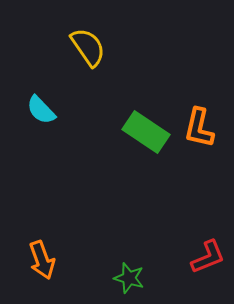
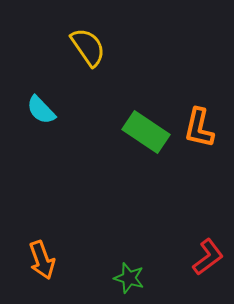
red L-shape: rotated 15 degrees counterclockwise
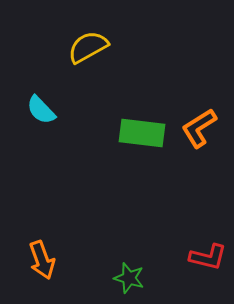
yellow semicircle: rotated 84 degrees counterclockwise
orange L-shape: rotated 45 degrees clockwise
green rectangle: moved 4 px left, 1 px down; rotated 27 degrees counterclockwise
red L-shape: rotated 51 degrees clockwise
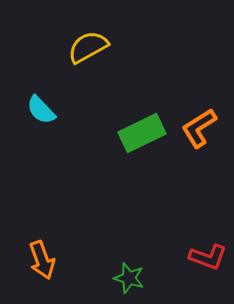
green rectangle: rotated 33 degrees counterclockwise
red L-shape: rotated 6 degrees clockwise
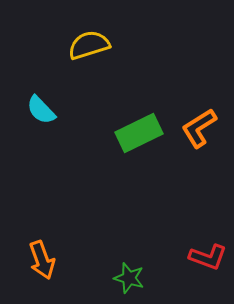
yellow semicircle: moved 1 px right, 2 px up; rotated 12 degrees clockwise
green rectangle: moved 3 px left
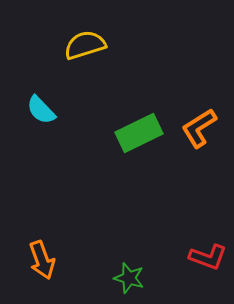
yellow semicircle: moved 4 px left
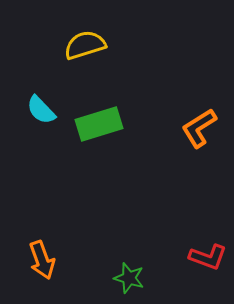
green rectangle: moved 40 px left, 9 px up; rotated 9 degrees clockwise
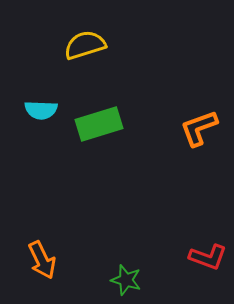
cyan semicircle: rotated 44 degrees counterclockwise
orange L-shape: rotated 12 degrees clockwise
orange arrow: rotated 6 degrees counterclockwise
green star: moved 3 px left, 2 px down
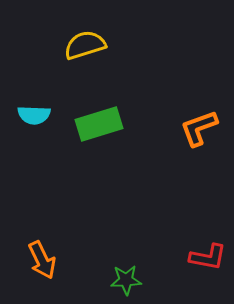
cyan semicircle: moved 7 px left, 5 px down
red L-shape: rotated 9 degrees counterclockwise
green star: rotated 20 degrees counterclockwise
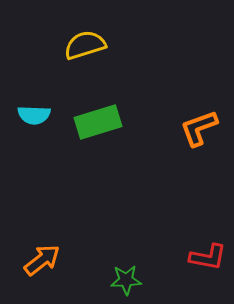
green rectangle: moved 1 px left, 2 px up
orange arrow: rotated 102 degrees counterclockwise
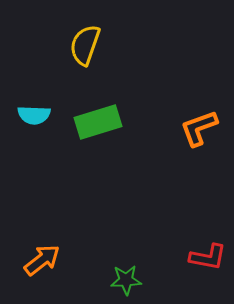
yellow semicircle: rotated 54 degrees counterclockwise
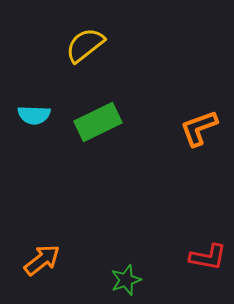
yellow semicircle: rotated 33 degrees clockwise
green rectangle: rotated 9 degrees counterclockwise
green star: rotated 16 degrees counterclockwise
